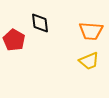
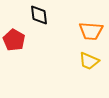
black diamond: moved 1 px left, 8 px up
yellow trapezoid: rotated 45 degrees clockwise
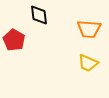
orange trapezoid: moved 2 px left, 2 px up
yellow trapezoid: moved 1 px left, 2 px down
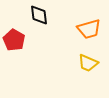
orange trapezoid: rotated 20 degrees counterclockwise
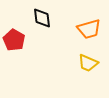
black diamond: moved 3 px right, 3 px down
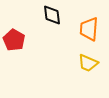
black diamond: moved 10 px right, 3 px up
orange trapezoid: rotated 110 degrees clockwise
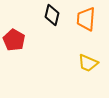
black diamond: rotated 20 degrees clockwise
orange trapezoid: moved 3 px left, 10 px up
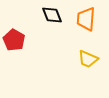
black diamond: rotated 35 degrees counterclockwise
yellow trapezoid: moved 4 px up
